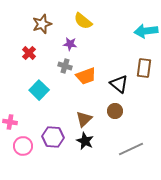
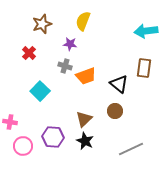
yellow semicircle: rotated 72 degrees clockwise
cyan square: moved 1 px right, 1 px down
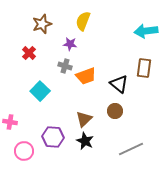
pink circle: moved 1 px right, 5 px down
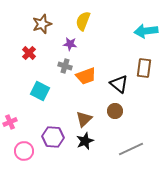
cyan square: rotated 18 degrees counterclockwise
pink cross: rotated 32 degrees counterclockwise
black star: rotated 24 degrees clockwise
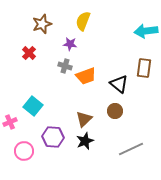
cyan square: moved 7 px left, 15 px down; rotated 12 degrees clockwise
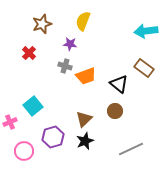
brown rectangle: rotated 60 degrees counterclockwise
cyan square: rotated 12 degrees clockwise
purple hexagon: rotated 20 degrees counterclockwise
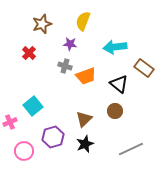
cyan arrow: moved 31 px left, 16 px down
black star: moved 3 px down
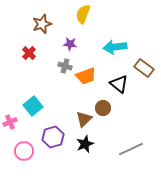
yellow semicircle: moved 7 px up
brown circle: moved 12 px left, 3 px up
